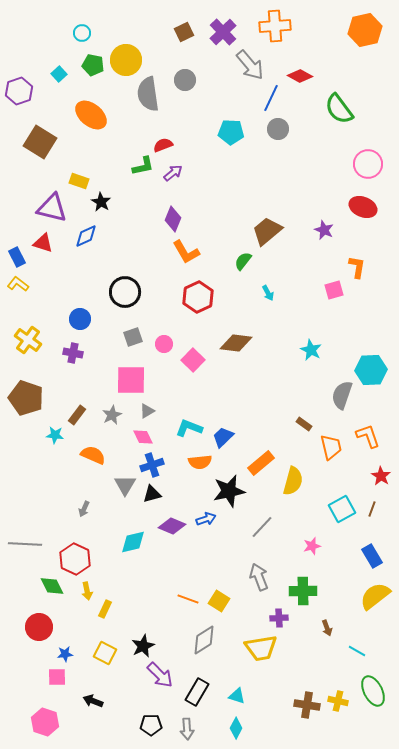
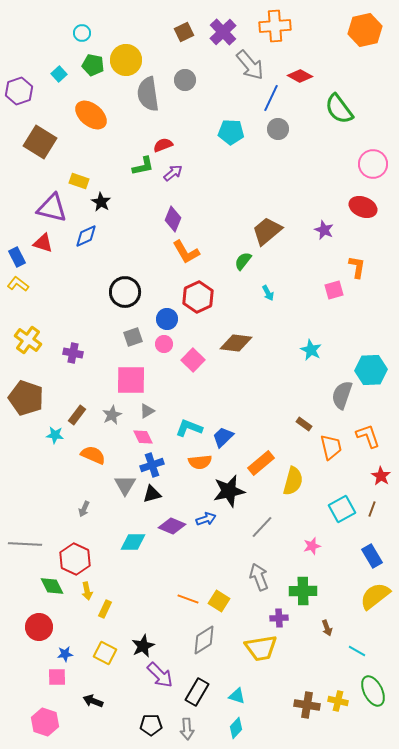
pink circle at (368, 164): moved 5 px right
blue circle at (80, 319): moved 87 px right
cyan diamond at (133, 542): rotated 12 degrees clockwise
cyan diamond at (236, 728): rotated 15 degrees clockwise
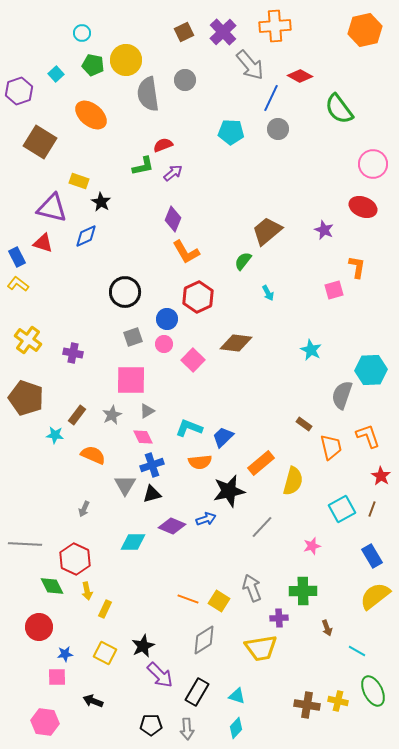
cyan square at (59, 74): moved 3 px left
gray arrow at (259, 577): moved 7 px left, 11 px down
pink hexagon at (45, 722): rotated 12 degrees counterclockwise
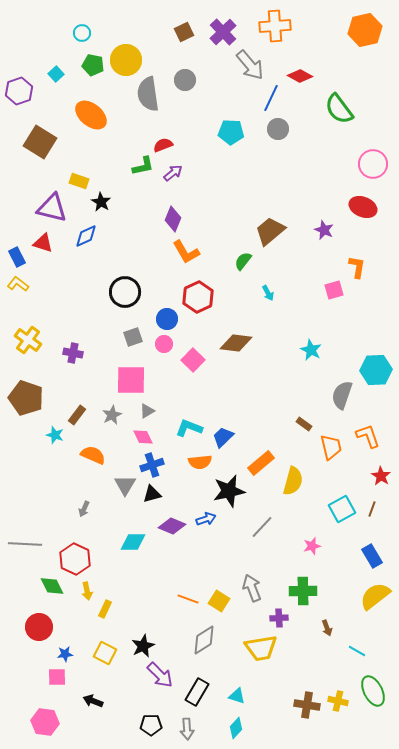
brown trapezoid at (267, 231): moved 3 px right
cyan hexagon at (371, 370): moved 5 px right
cyan star at (55, 435): rotated 12 degrees clockwise
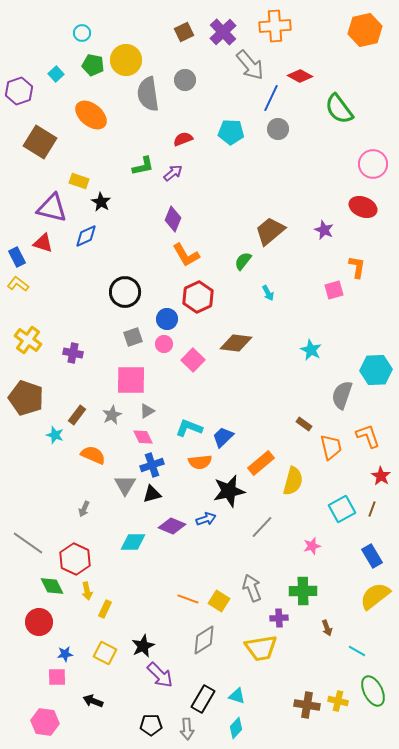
red semicircle at (163, 145): moved 20 px right, 6 px up
orange L-shape at (186, 252): moved 3 px down
gray line at (25, 544): moved 3 px right, 1 px up; rotated 32 degrees clockwise
red circle at (39, 627): moved 5 px up
black rectangle at (197, 692): moved 6 px right, 7 px down
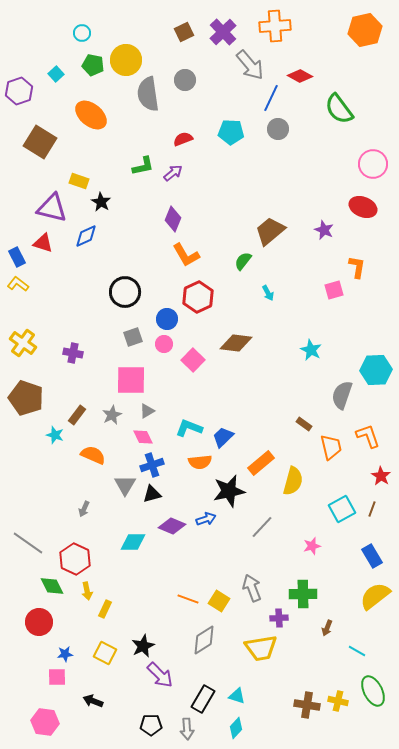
yellow cross at (28, 340): moved 5 px left, 3 px down
green cross at (303, 591): moved 3 px down
brown arrow at (327, 628): rotated 42 degrees clockwise
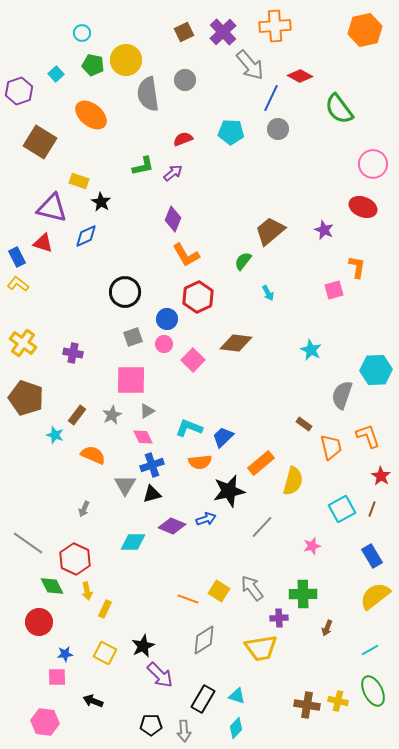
gray arrow at (252, 588): rotated 16 degrees counterclockwise
yellow square at (219, 601): moved 10 px up
cyan line at (357, 651): moved 13 px right, 1 px up; rotated 60 degrees counterclockwise
gray arrow at (187, 729): moved 3 px left, 2 px down
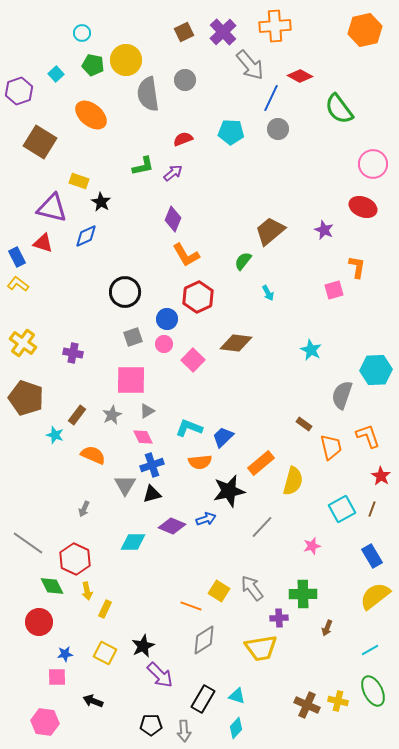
orange line at (188, 599): moved 3 px right, 7 px down
brown cross at (307, 705): rotated 15 degrees clockwise
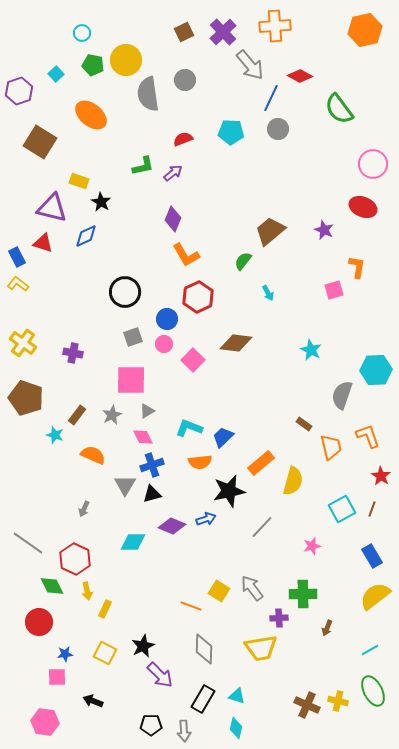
gray diamond at (204, 640): moved 9 px down; rotated 56 degrees counterclockwise
cyan diamond at (236, 728): rotated 30 degrees counterclockwise
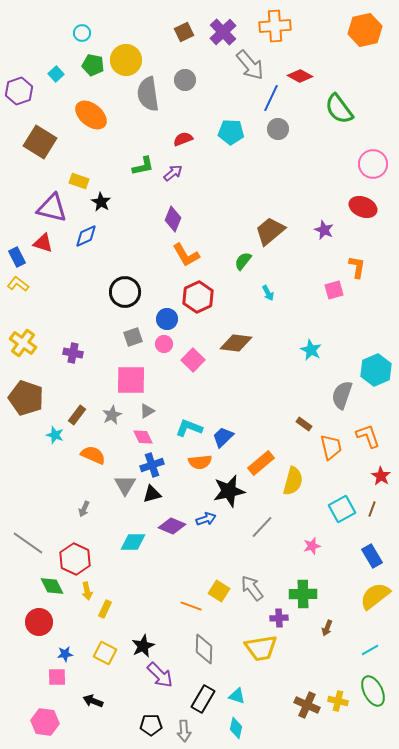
cyan hexagon at (376, 370): rotated 20 degrees counterclockwise
